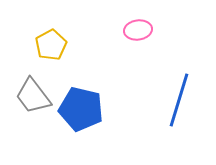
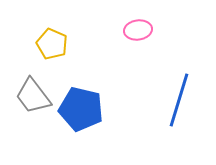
yellow pentagon: moved 1 px right, 1 px up; rotated 20 degrees counterclockwise
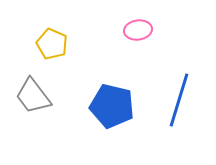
blue pentagon: moved 31 px right, 3 px up
